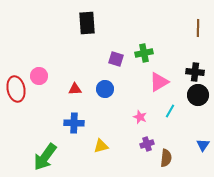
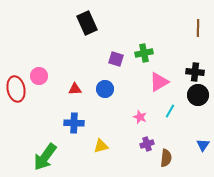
black rectangle: rotated 20 degrees counterclockwise
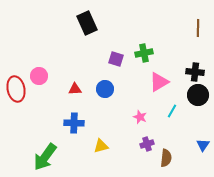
cyan line: moved 2 px right
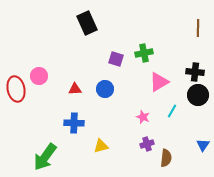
pink star: moved 3 px right
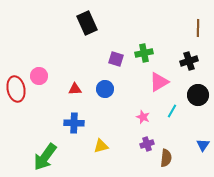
black cross: moved 6 px left, 11 px up; rotated 24 degrees counterclockwise
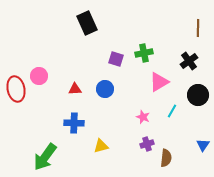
black cross: rotated 18 degrees counterclockwise
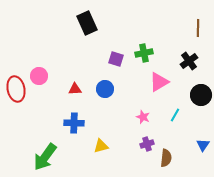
black circle: moved 3 px right
cyan line: moved 3 px right, 4 px down
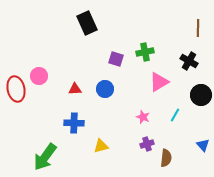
green cross: moved 1 px right, 1 px up
black cross: rotated 24 degrees counterclockwise
blue triangle: rotated 16 degrees counterclockwise
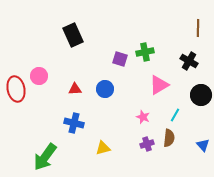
black rectangle: moved 14 px left, 12 px down
purple square: moved 4 px right
pink triangle: moved 3 px down
blue cross: rotated 12 degrees clockwise
yellow triangle: moved 2 px right, 2 px down
brown semicircle: moved 3 px right, 20 px up
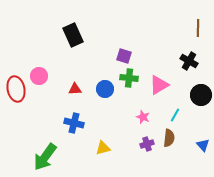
green cross: moved 16 px left, 26 px down; rotated 18 degrees clockwise
purple square: moved 4 px right, 3 px up
